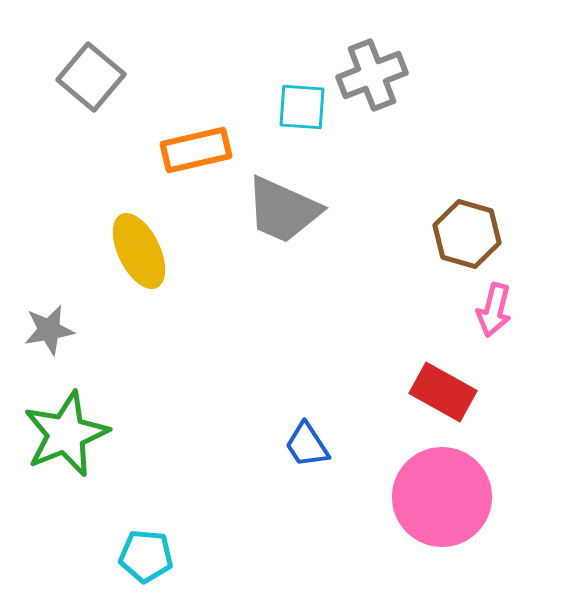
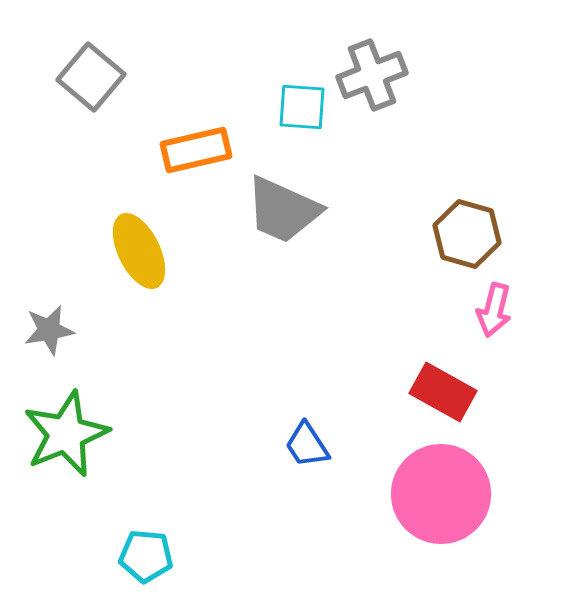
pink circle: moved 1 px left, 3 px up
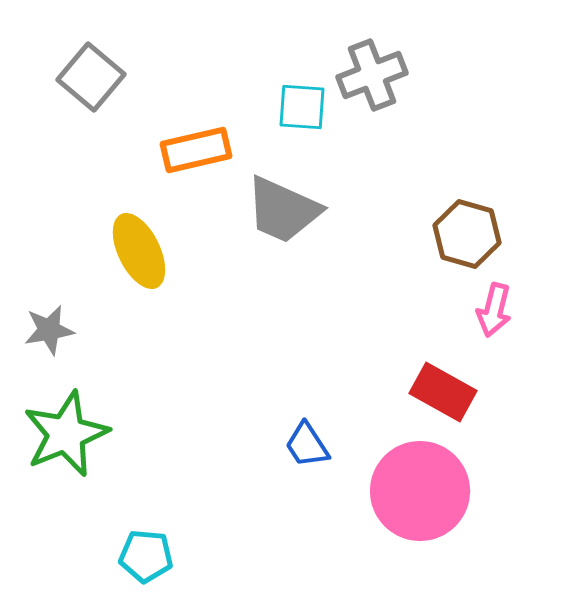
pink circle: moved 21 px left, 3 px up
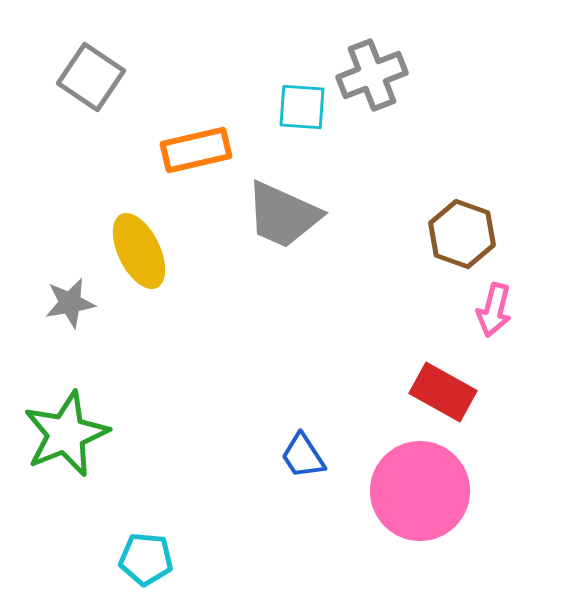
gray square: rotated 6 degrees counterclockwise
gray trapezoid: moved 5 px down
brown hexagon: moved 5 px left; rotated 4 degrees clockwise
gray star: moved 21 px right, 27 px up
blue trapezoid: moved 4 px left, 11 px down
cyan pentagon: moved 3 px down
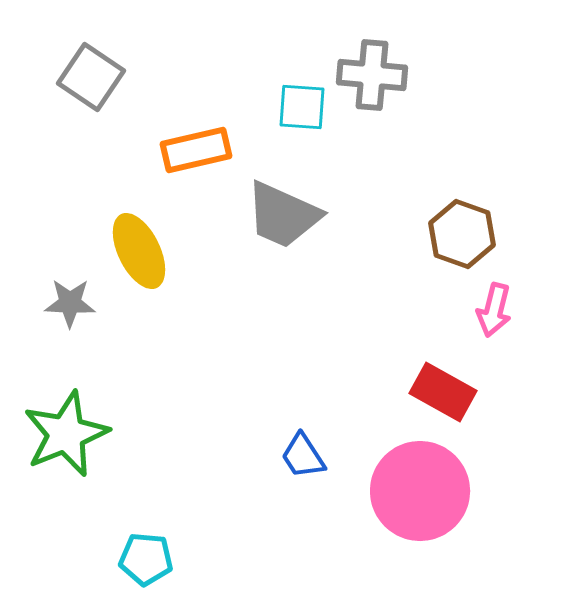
gray cross: rotated 26 degrees clockwise
gray star: rotated 12 degrees clockwise
